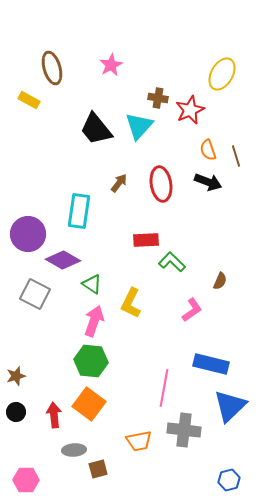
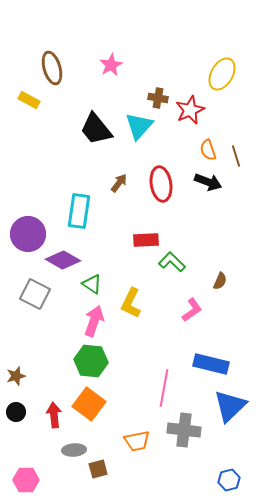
orange trapezoid: moved 2 px left
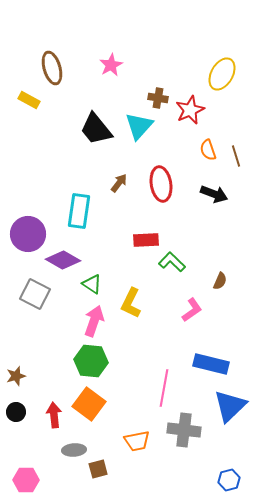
black arrow: moved 6 px right, 12 px down
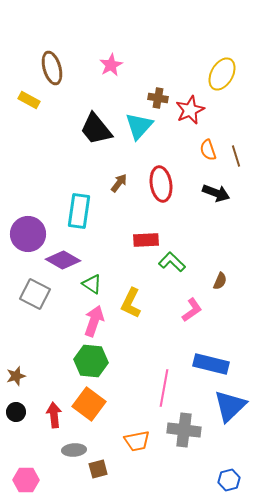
black arrow: moved 2 px right, 1 px up
